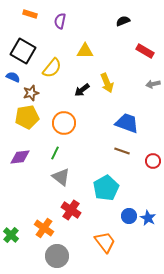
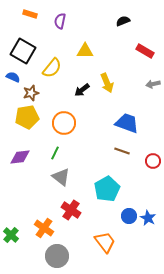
cyan pentagon: moved 1 px right, 1 px down
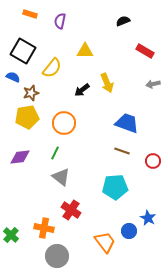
cyan pentagon: moved 8 px right, 2 px up; rotated 25 degrees clockwise
blue circle: moved 15 px down
orange cross: rotated 24 degrees counterclockwise
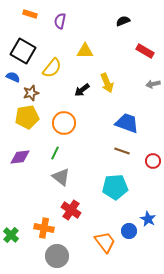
blue star: moved 1 px down
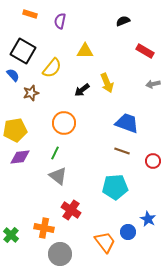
blue semicircle: moved 2 px up; rotated 24 degrees clockwise
yellow pentagon: moved 12 px left, 13 px down
gray triangle: moved 3 px left, 1 px up
blue circle: moved 1 px left, 1 px down
gray circle: moved 3 px right, 2 px up
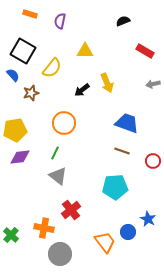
red cross: rotated 18 degrees clockwise
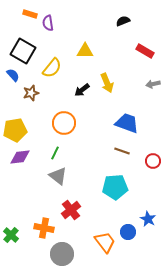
purple semicircle: moved 12 px left, 2 px down; rotated 21 degrees counterclockwise
gray circle: moved 2 px right
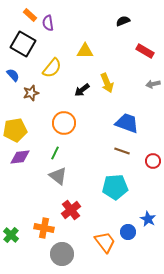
orange rectangle: moved 1 px down; rotated 24 degrees clockwise
black square: moved 7 px up
